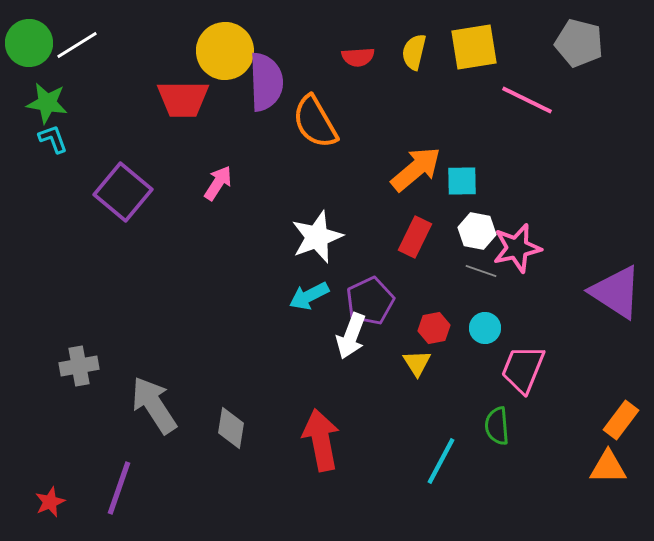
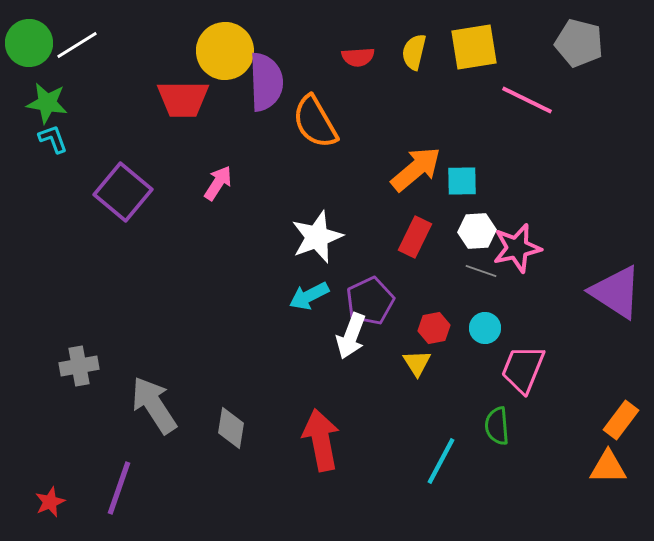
white hexagon: rotated 15 degrees counterclockwise
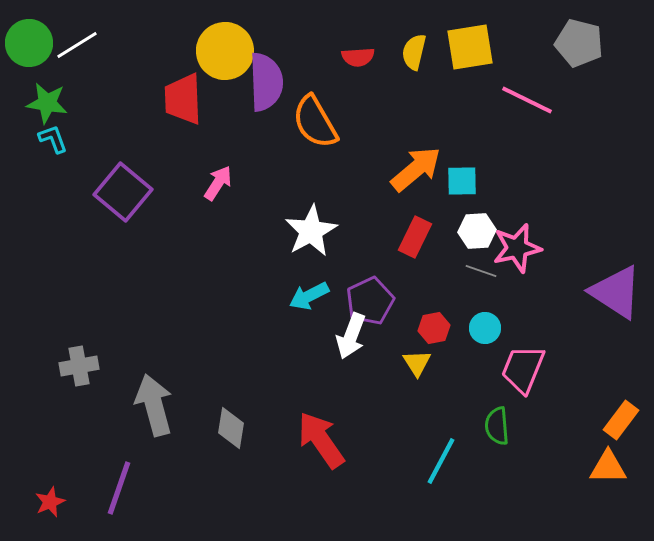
yellow square: moved 4 px left
red trapezoid: rotated 88 degrees clockwise
white star: moved 6 px left, 6 px up; rotated 8 degrees counterclockwise
gray arrow: rotated 18 degrees clockwise
red arrow: rotated 24 degrees counterclockwise
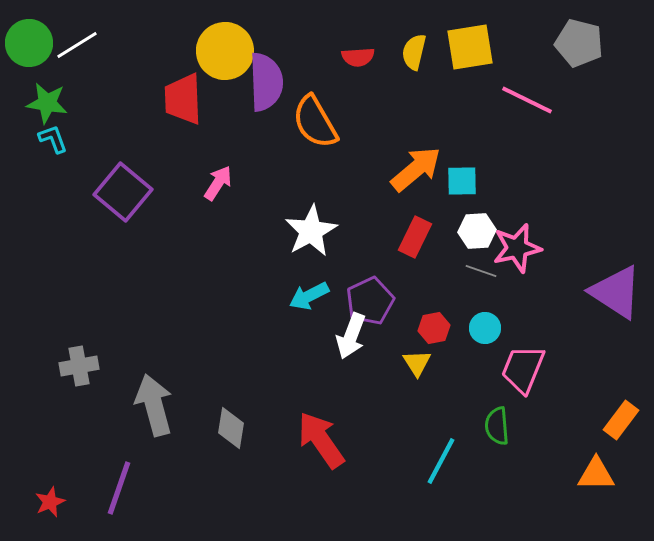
orange triangle: moved 12 px left, 7 px down
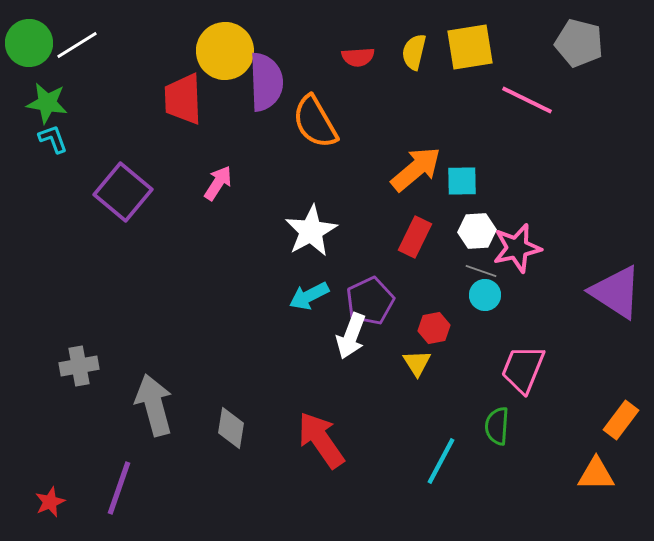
cyan circle: moved 33 px up
green semicircle: rotated 9 degrees clockwise
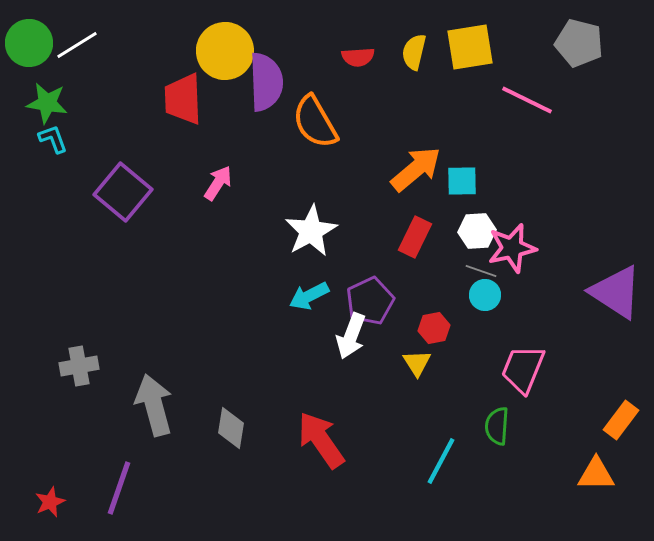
pink star: moved 5 px left
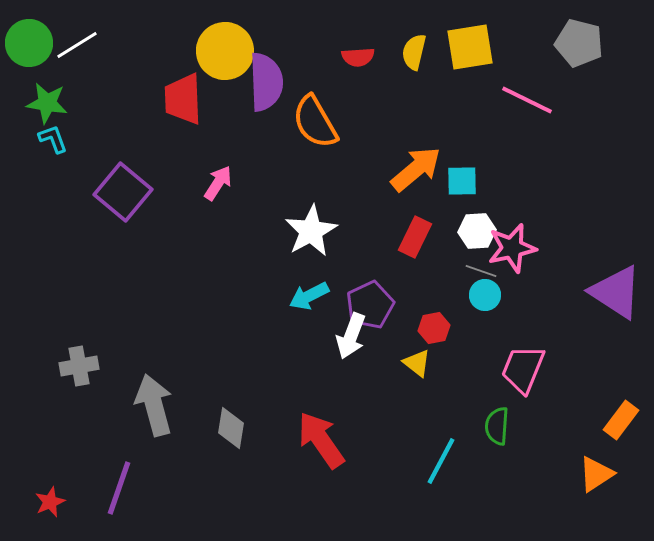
purple pentagon: moved 4 px down
yellow triangle: rotated 20 degrees counterclockwise
orange triangle: rotated 33 degrees counterclockwise
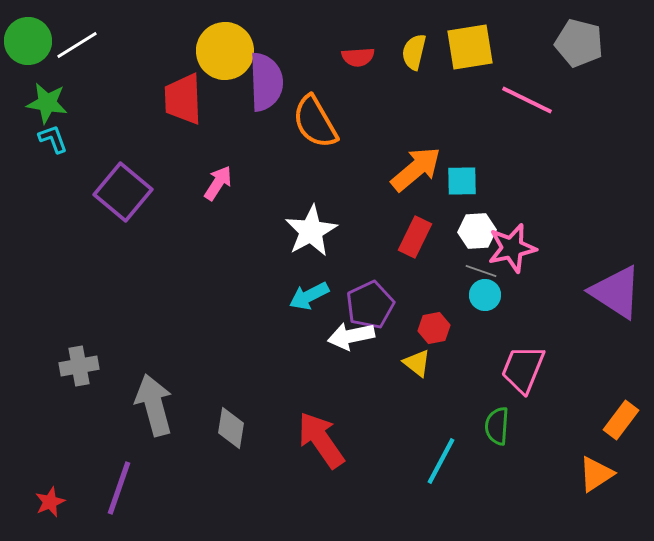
green circle: moved 1 px left, 2 px up
white arrow: rotated 57 degrees clockwise
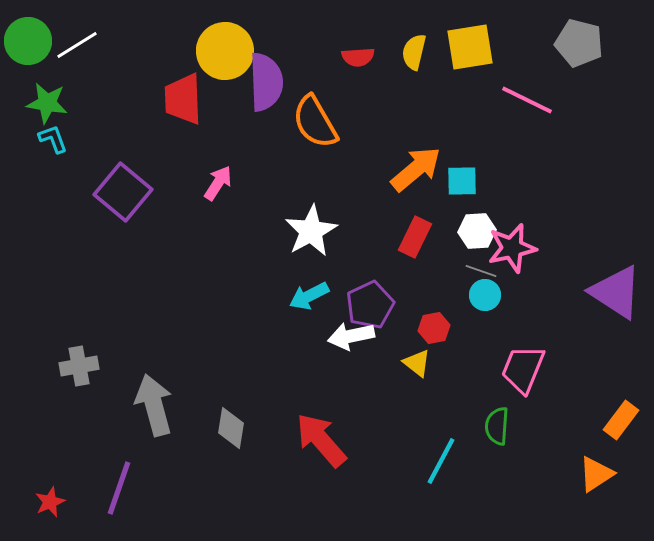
red arrow: rotated 6 degrees counterclockwise
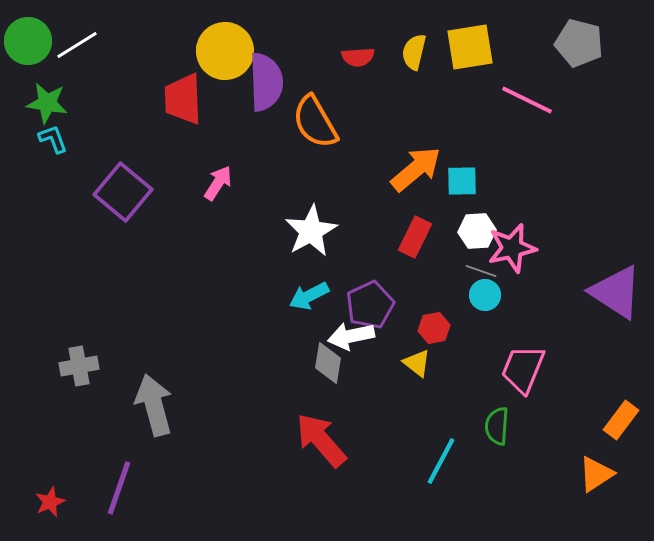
gray diamond: moved 97 px right, 65 px up
